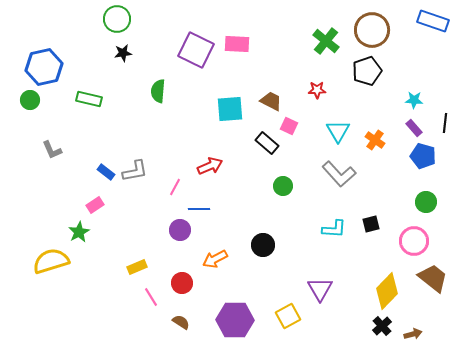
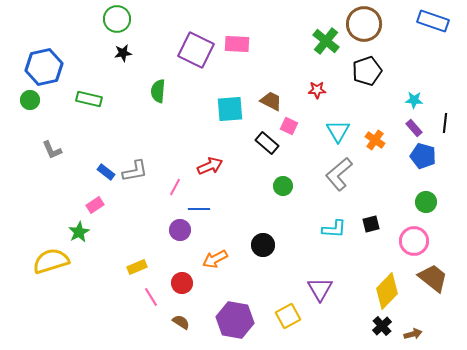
brown circle at (372, 30): moved 8 px left, 6 px up
gray L-shape at (339, 174): rotated 92 degrees clockwise
purple hexagon at (235, 320): rotated 9 degrees clockwise
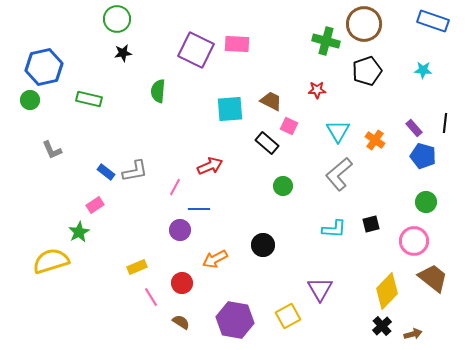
green cross at (326, 41): rotated 24 degrees counterclockwise
cyan star at (414, 100): moved 9 px right, 30 px up
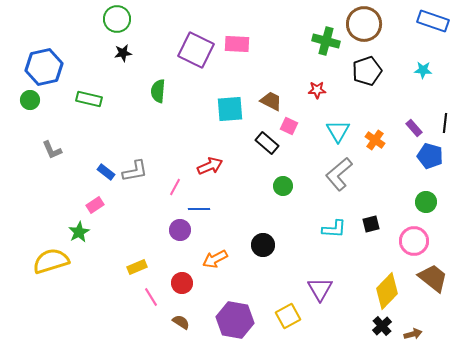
blue pentagon at (423, 156): moved 7 px right
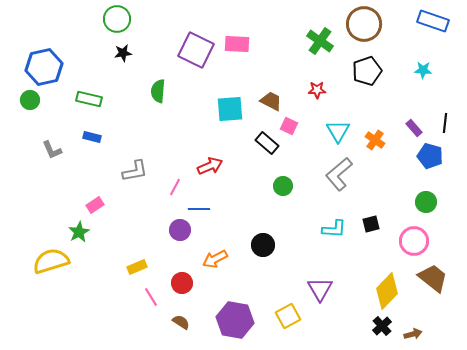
green cross at (326, 41): moved 6 px left; rotated 20 degrees clockwise
blue rectangle at (106, 172): moved 14 px left, 35 px up; rotated 24 degrees counterclockwise
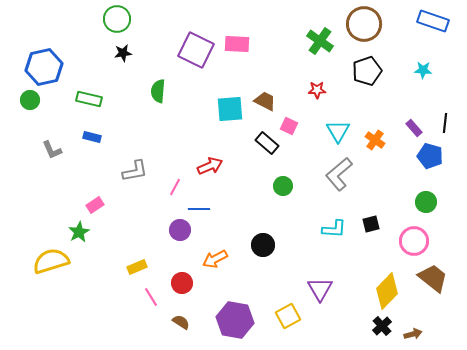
brown trapezoid at (271, 101): moved 6 px left
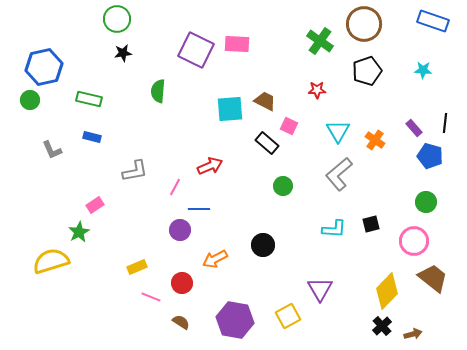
pink line at (151, 297): rotated 36 degrees counterclockwise
